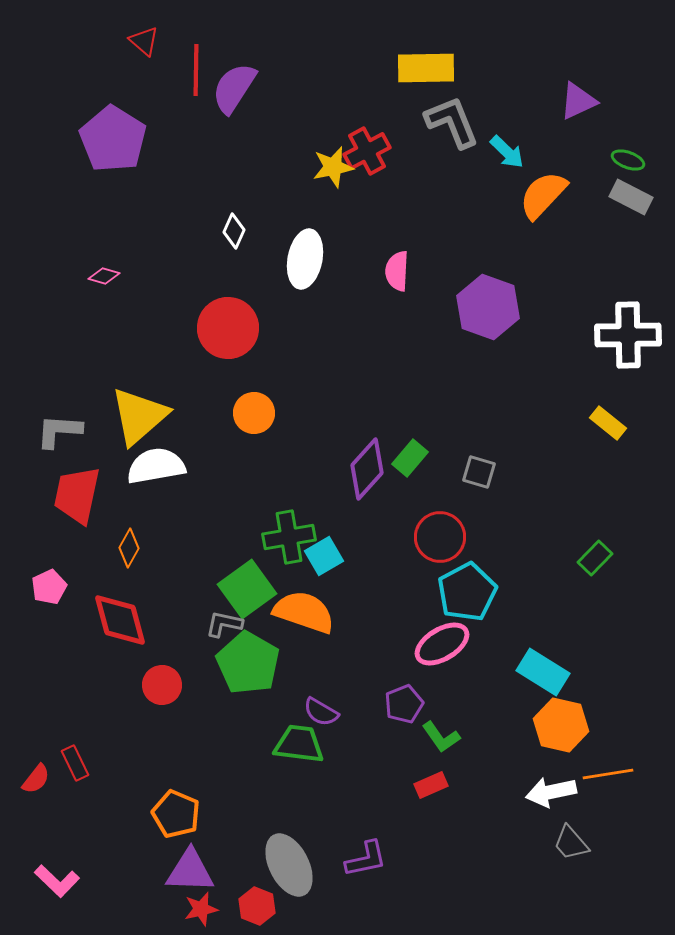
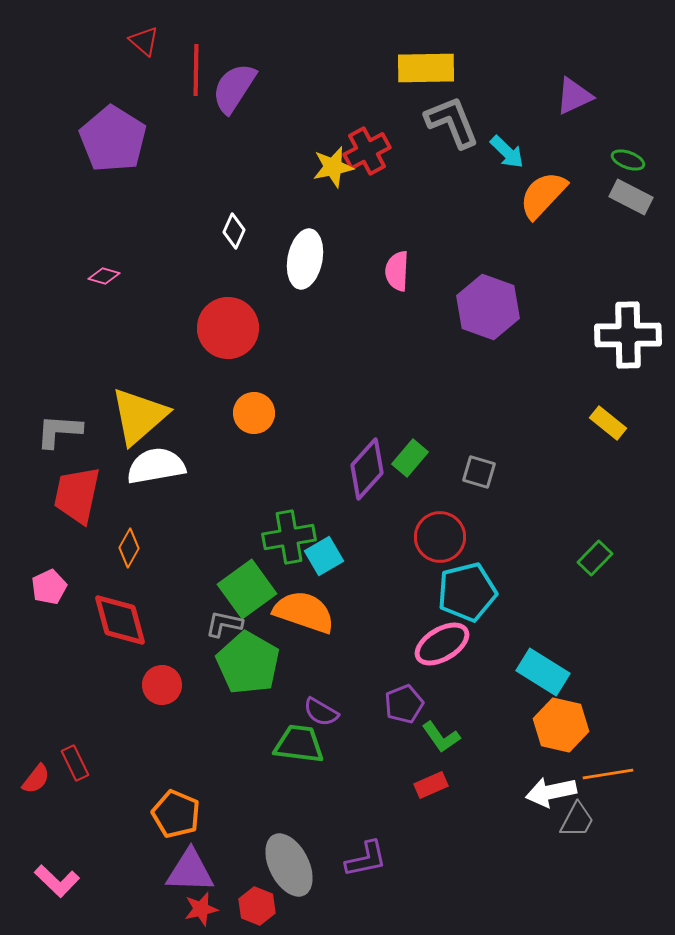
purple triangle at (578, 101): moved 4 px left, 5 px up
cyan pentagon at (467, 592): rotated 14 degrees clockwise
gray trapezoid at (571, 843): moved 6 px right, 23 px up; rotated 111 degrees counterclockwise
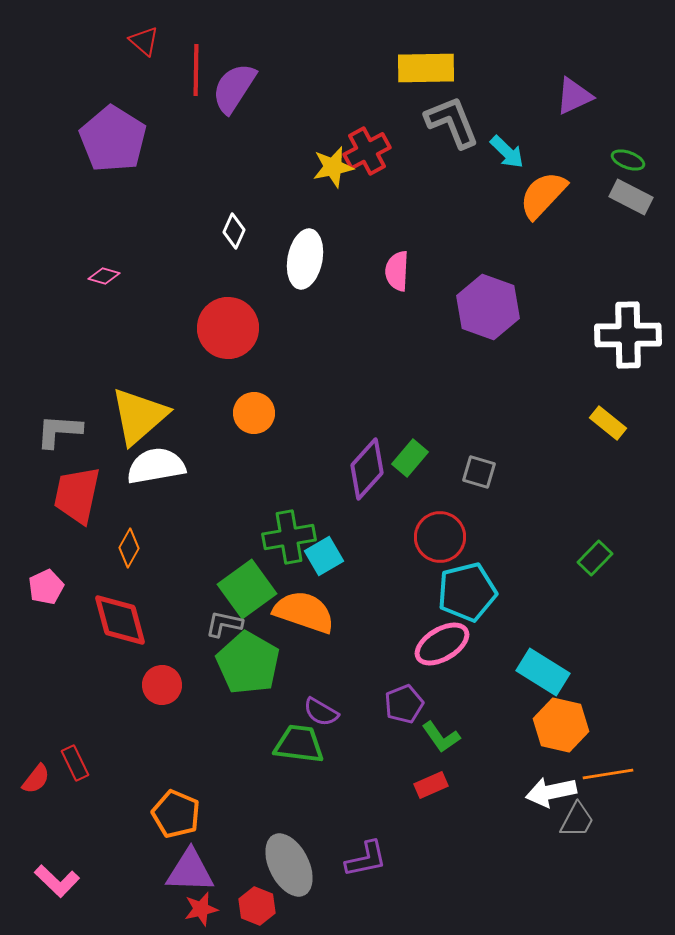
pink pentagon at (49, 587): moved 3 px left
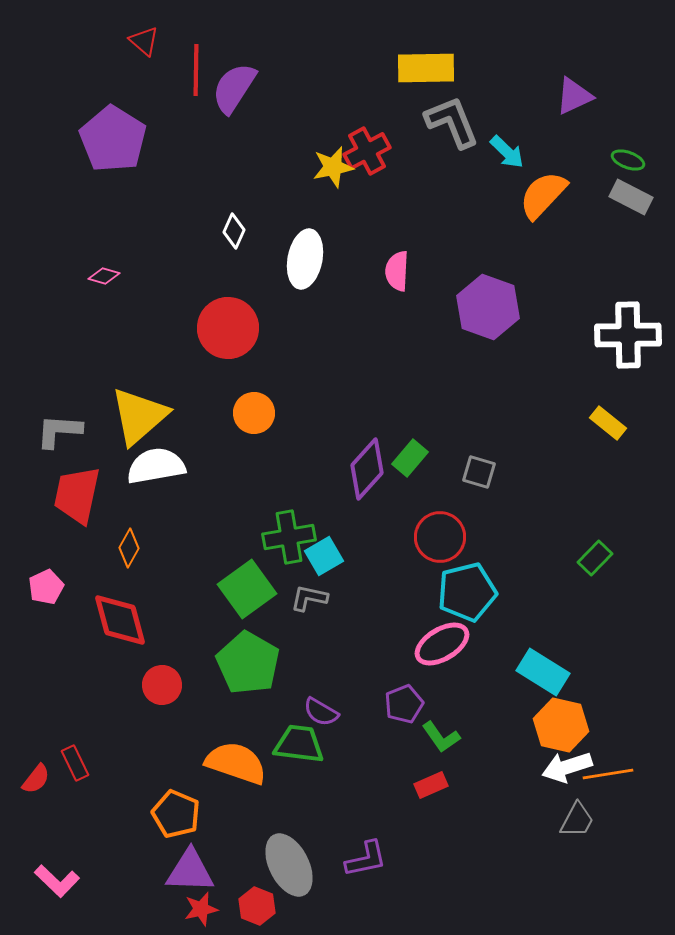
orange semicircle at (304, 612): moved 68 px left, 151 px down
gray L-shape at (224, 624): moved 85 px right, 26 px up
white arrow at (551, 792): moved 16 px right, 25 px up; rotated 6 degrees counterclockwise
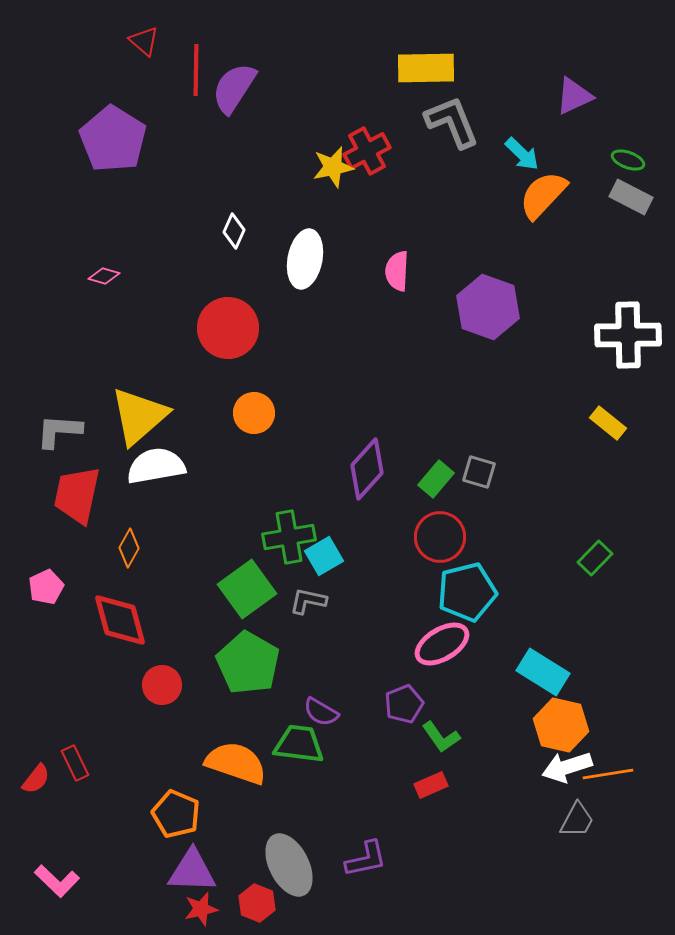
cyan arrow at (507, 152): moved 15 px right, 2 px down
green rectangle at (410, 458): moved 26 px right, 21 px down
gray L-shape at (309, 598): moved 1 px left, 3 px down
purple triangle at (190, 871): moved 2 px right
red hexagon at (257, 906): moved 3 px up
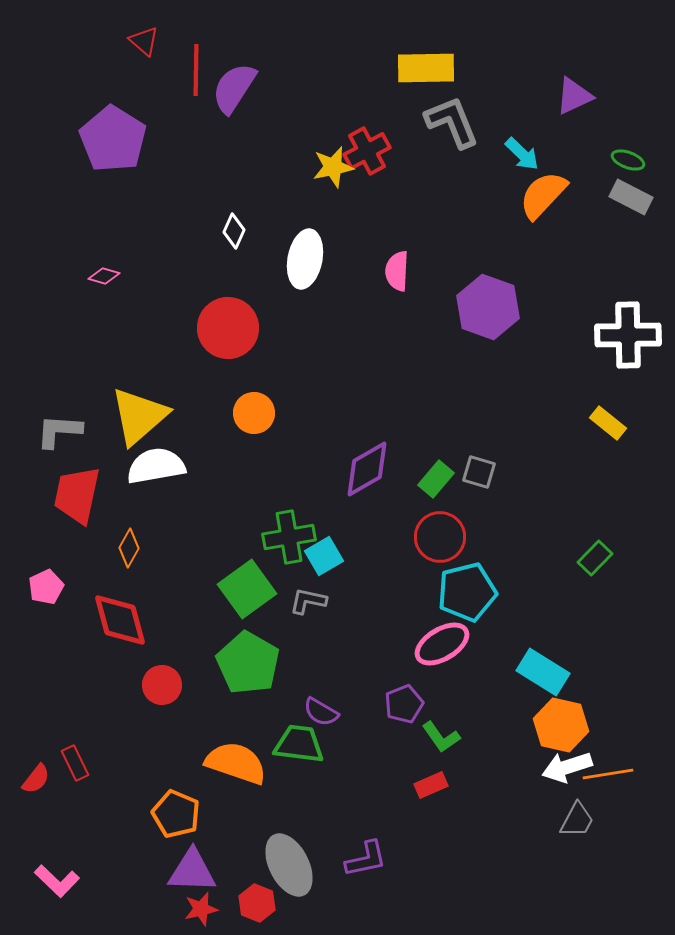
purple diamond at (367, 469): rotated 18 degrees clockwise
